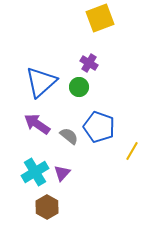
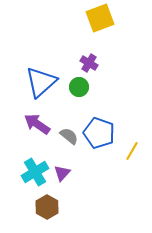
blue pentagon: moved 6 px down
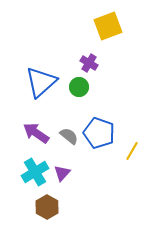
yellow square: moved 8 px right, 8 px down
purple arrow: moved 1 px left, 9 px down
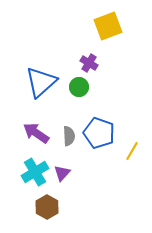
gray semicircle: rotated 48 degrees clockwise
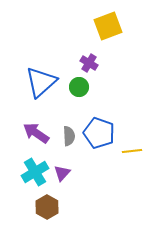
yellow line: rotated 54 degrees clockwise
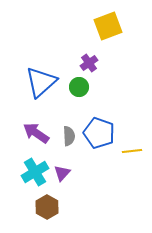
purple cross: rotated 24 degrees clockwise
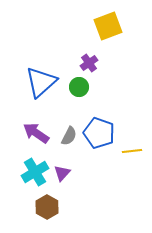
gray semicircle: rotated 30 degrees clockwise
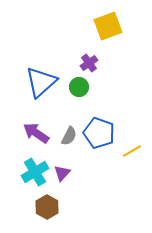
yellow line: rotated 24 degrees counterclockwise
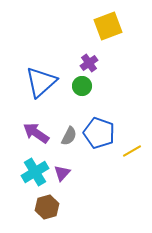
green circle: moved 3 px right, 1 px up
brown hexagon: rotated 15 degrees clockwise
